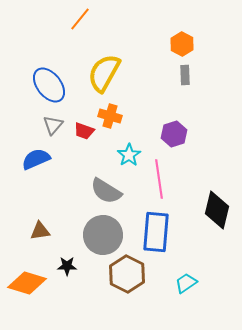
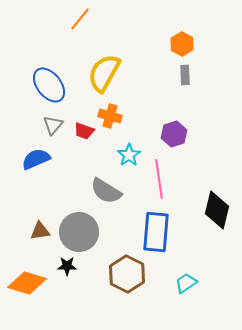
gray circle: moved 24 px left, 3 px up
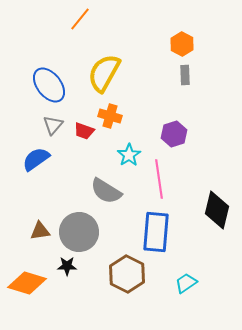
blue semicircle: rotated 12 degrees counterclockwise
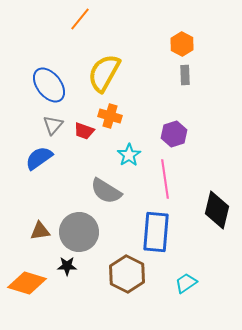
blue semicircle: moved 3 px right, 1 px up
pink line: moved 6 px right
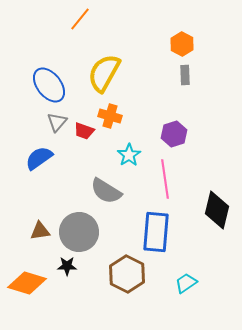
gray triangle: moved 4 px right, 3 px up
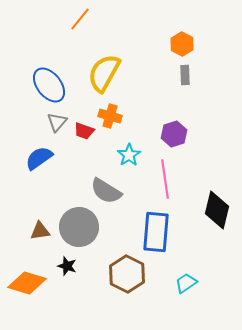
gray circle: moved 5 px up
black star: rotated 18 degrees clockwise
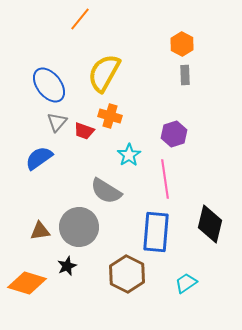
black diamond: moved 7 px left, 14 px down
black star: rotated 30 degrees clockwise
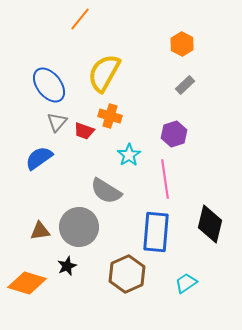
gray rectangle: moved 10 px down; rotated 48 degrees clockwise
brown hexagon: rotated 9 degrees clockwise
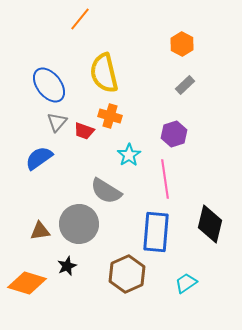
yellow semicircle: rotated 42 degrees counterclockwise
gray circle: moved 3 px up
